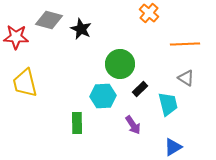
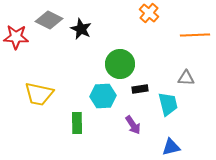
gray diamond: rotated 12 degrees clockwise
orange line: moved 10 px right, 9 px up
gray triangle: rotated 30 degrees counterclockwise
yellow trapezoid: moved 14 px right, 11 px down; rotated 64 degrees counterclockwise
black rectangle: rotated 35 degrees clockwise
blue triangle: moved 2 px left; rotated 18 degrees clockwise
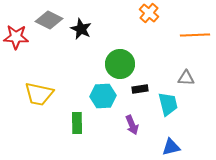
purple arrow: moved 1 px left; rotated 12 degrees clockwise
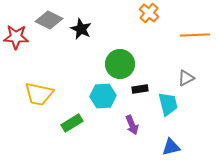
gray triangle: rotated 30 degrees counterclockwise
green rectangle: moved 5 px left; rotated 60 degrees clockwise
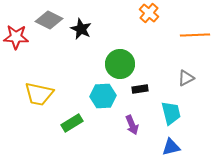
cyan trapezoid: moved 3 px right, 9 px down
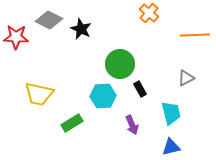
black rectangle: rotated 70 degrees clockwise
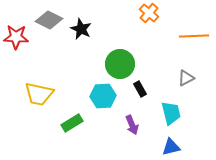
orange line: moved 1 px left, 1 px down
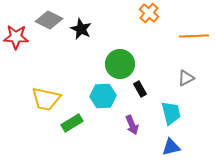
yellow trapezoid: moved 7 px right, 5 px down
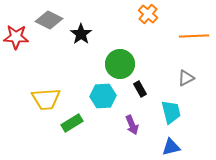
orange cross: moved 1 px left, 1 px down
black star: moved 5 px down; rotated 10 degrees clockwise
yellow trapezoid: rotated 16 degrees counterclockwise
cyan trapezoid: moved 1 px up
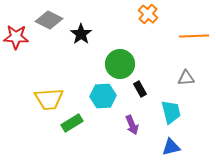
gray triangle: rotated 24 degrees clockwise
yellow trapezoid: moved 3 px right
